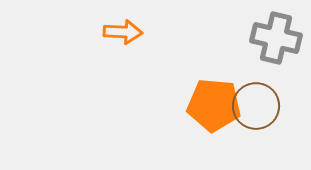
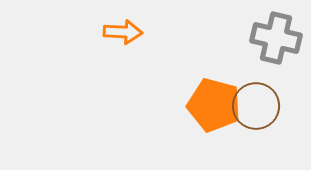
orange pentagon: rotated 10 degrees clockwise
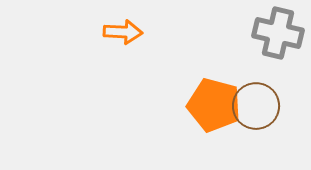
gray cross: moved 2 px right, 5 px up
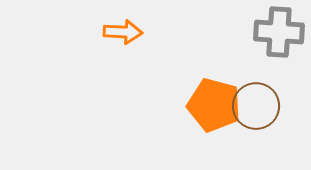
gray cross: moved 1 px right, 1 px up; rotated 9 degrees counterclockwise
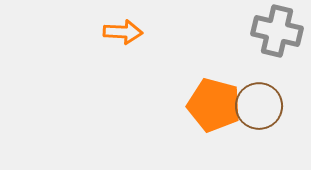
gray cross: moved 2 px left, 1 px up; rotated 9 degrees clockwise
brown circle: moved 3 px right
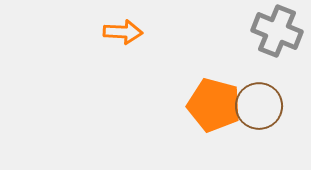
gray cross: rotated 9 degrees clockwise
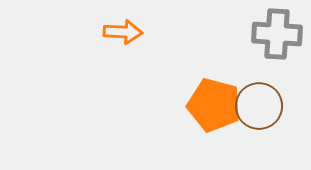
gray cross: moved 3 px down; rotated 18 degrees counterclockwise
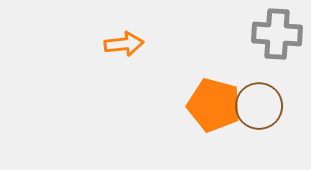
orange arrow: moved 1 px right, 12 px down; rotated 9 degrees counterclockwise
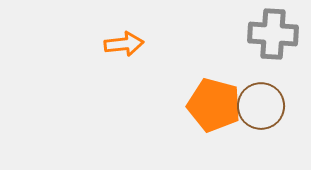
gray cross: moved 4 px left
brown circle: moved 2 px right
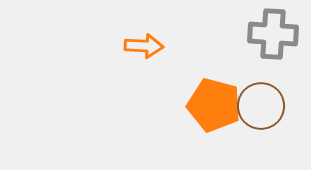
orange arrow: moved 20 px right, 2 px down; rotated 9 degrees clockwise
